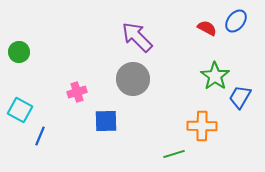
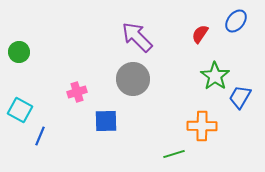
red semicircle: moved 7 px left, 6 px down; rotated 84 degrees counterclockwise
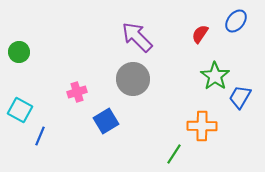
blue square: rotated 30 degrees counterclockwise
green line: rotated 40 degrees counterclockwise
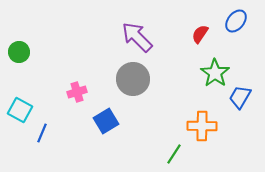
green star: moved 3 px up
blue line: moved 2 px right, 3 px up
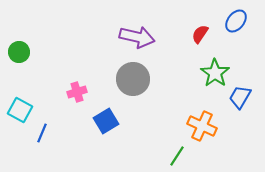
purple arrow: rotated 148 degrees clockwise
orange cross: rotated 24 degrees clockwise
green line: moved 3 px right, 2 px down
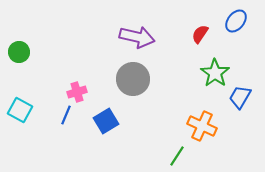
blue line: moved 24 px right, 18 px up
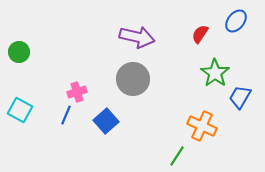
blue square: rotated 10 degrees counterclockwise
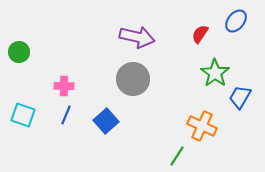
pink cross: moved 13 px left, 6 px up; rotated 18 degrees clockwise
cyan square: moved 3 px right, 5 px down; rotated 10 degrees counterclockwise
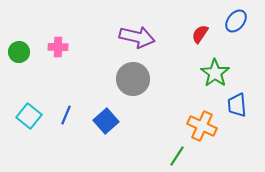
pink cross: moved 6 px left, 39 px up
blue trapezoid: moved 3 px left, 8 px down; rotated 35 degrees counterclockwise
cyan square: moved 6 px right, 1 px down; rotated 20 degrees clockwise
